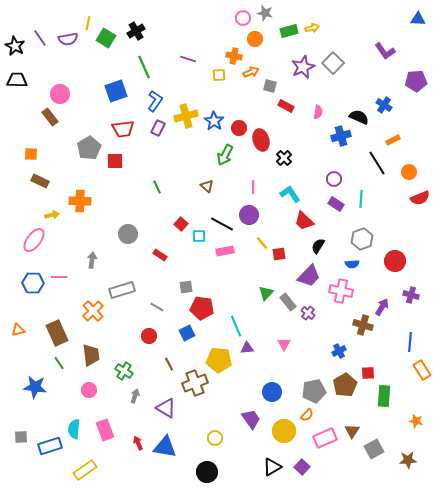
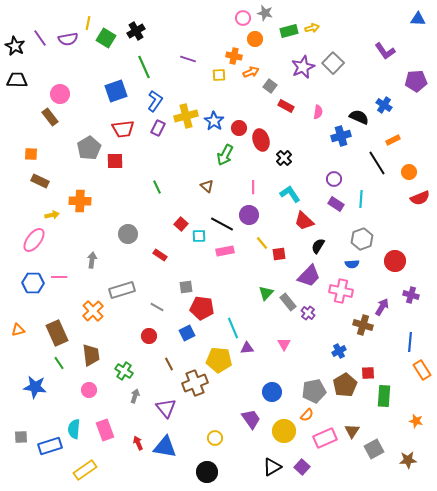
gray square at (270, 86): rotated 24 degrees clockwise
cyan line at (236, 326): moved 3 px left, 2 px down
purple triangle at (166, 408): rotated 20 degrees clockwise
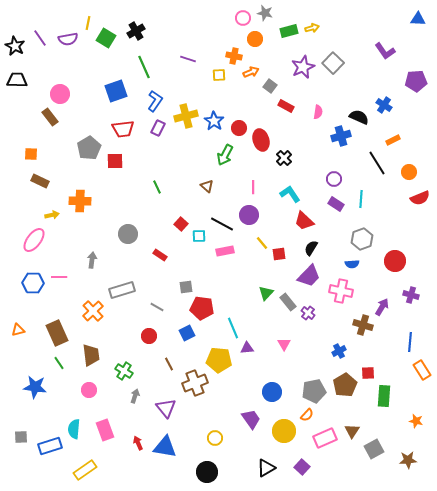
black semicircle at (318, 246): moved 7 px left, 2 px down
black triangle at (272, 467): moved 6 px left, 1 px down
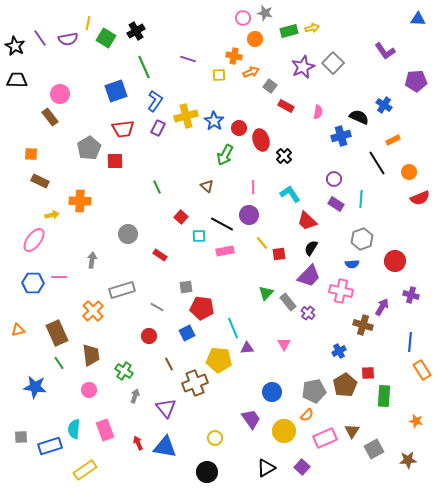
black cross at (284, 158): moved 2 px up
red trapezoid at (304, 221): moved 3 px right
red square at (181, 224): moved 7 px up
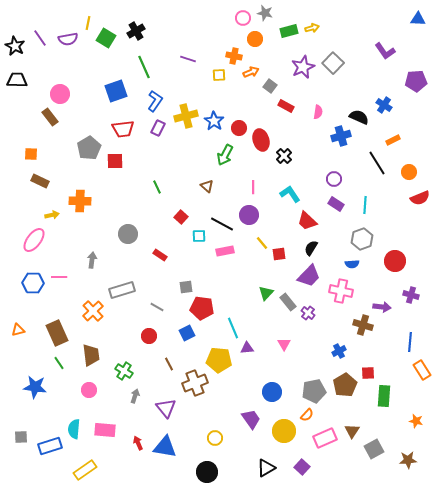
cyan line at (361, 199): moved 4 px right, 6 px down
purple arrow at (382, 307): rotated 66 degrees clockwise
pink rectangle at (105, 430): rotated 65 degrees counterclockwise
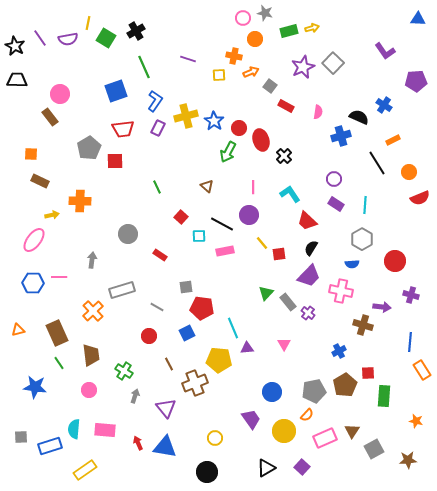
green arrow at (225, 155): moved 3 px right, 3 px up
gray hexagon at (362, 239): rotated 10 degrees counterclockwise
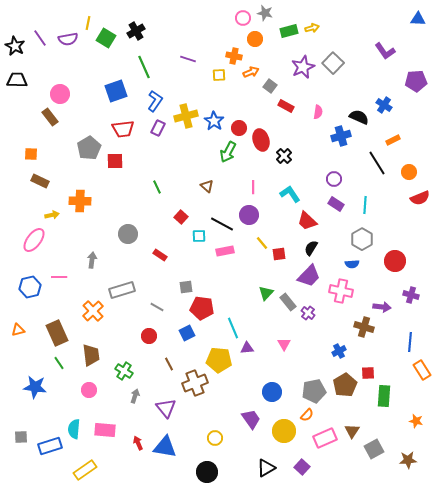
blue hexagon at (33, 283): moved 3 px left, 4 px down; rotated 15 degrees counterclockwise
brown cross at (363, 325): moved 1 px right, 2 px down
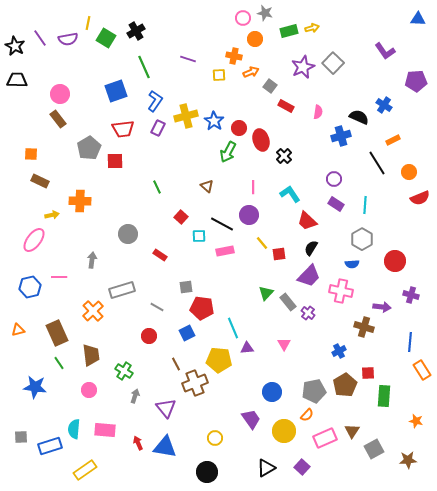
brown rectangle at (50, 117): moved 8 px right, 2 px down
brown line at (169, 364): moved 7 px right
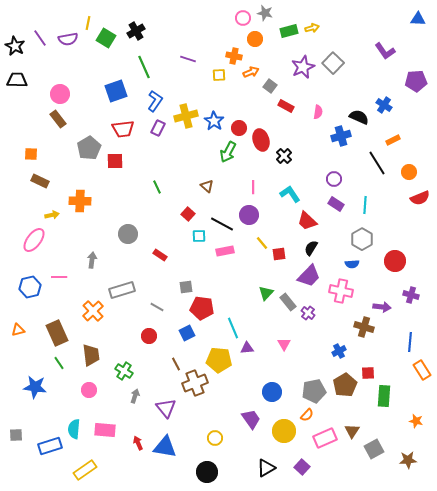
red square at (181, 217): moved 7 px right, 3 px up
gray square at (21, 437): moved 5 px left, 2 px up
